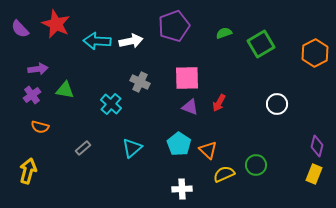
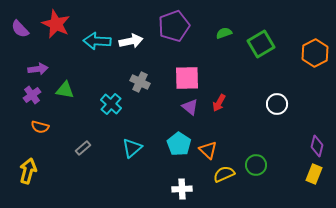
purple triangle: rotated 18 degrees clockwise
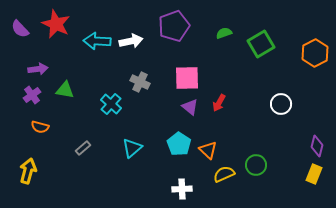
white circle: moved 4 px right
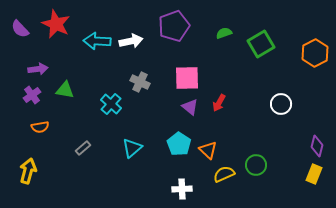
orange semicircle: rotated 24 degrees counterclockwise
